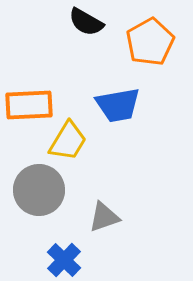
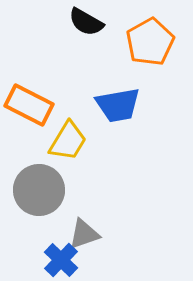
orange rectangle: rotated 30 degrees clockwise
gray triangle: moved 20 px left, 17 px down
blue cross: moved 3 px left
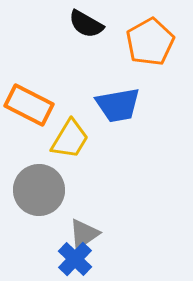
black semicircle: moved 2 px down
yellow trapezoid: moved 2 px right, 2 px up
gray triangle: rotated 16 degrees counterclockwise
blue cross: moved 14 px right, 1 px up
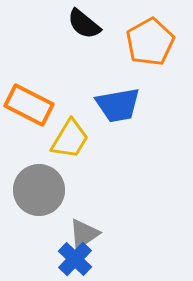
black semicircle: moved 2 px left; rotated 9 degrees clockwise
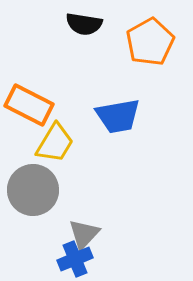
black semicircle: rotated 30 degrees counterclockwise
blue trapezoid: moved 11 px down
yellow trapezoid: moved 15 px left, 4 px down
gray circle: moved 6 px left
gray triangle: rotated 12 degrees counterclockwise
blue cross: rotated 24 degrees clockwise
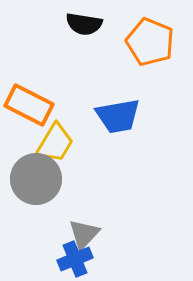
orange pentagon: rotated 21 degrees counterclockwise
gray circle: moved 3 px right, 11 px up
